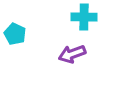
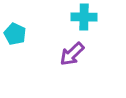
purple arrow: rotated 24 degrees counterclockwise
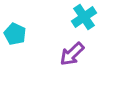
cyan cross: rotated 35 degrees counterclockwise
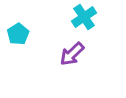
cyan pentagon: moved 3 px right; rotated 15 degrees clockwise
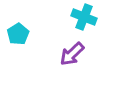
cyan cross: rotated 35 degrees counterclockwise
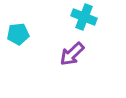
cyan pentagon: rotated 25 degrees clockwise
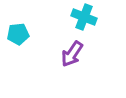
purple arrow: rotated 12 degrees counterclockwise
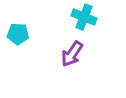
cyan pentagon: rotated 10 degrees clockwise
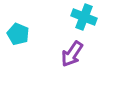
cyan pentagon: rotated 20 degrees clockwise
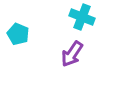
cyan cross: moved 2 px left
